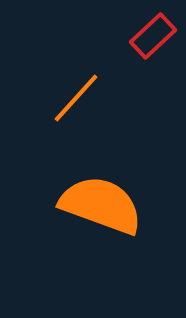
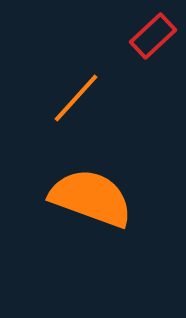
orange semicircle: moved 10 px left, 7 px up
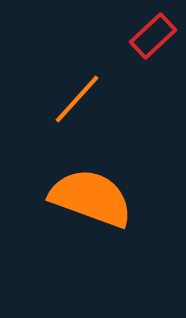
orange line: moved 1 px right, 1 px down
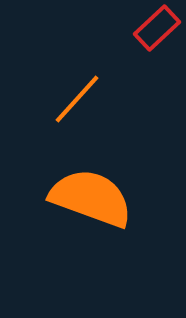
red rectangle: moved 4 px right, 8 px up
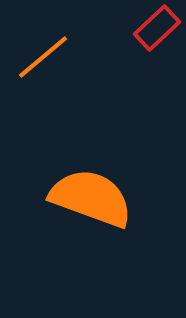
orange line: moved 34 px left, 42 px up; rotated 8 degrees clockwise
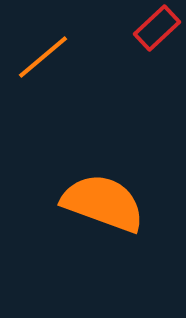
orange semicircle: moved 12 px right, 5 px down
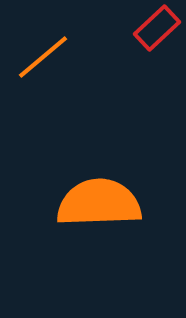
orange semicircle: moved 4 px left; rotated 22 degrees counterclockwise
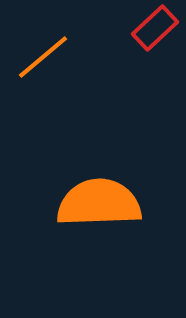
red rectangle: moved 2 px left
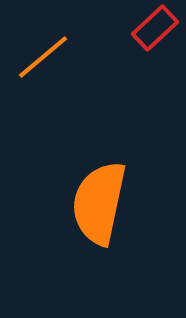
orange semicircle: rotated 76 degrees counterclockwise
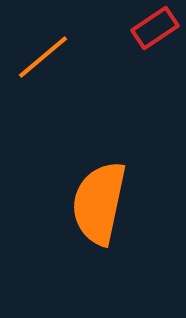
red rectangle: rotated 9 degrees clockwise
